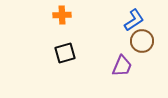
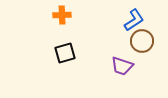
purple trapezoid: rotated 85 degrees clockwise
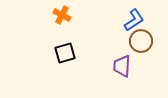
orange cross: rotated 30 degrees clockwise
brown circle: moved 1 px left
purple trapezoid: rotated 75 degrees clockwise
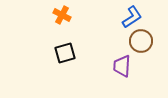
blue L-shape: moved 2 px left, 3 px up
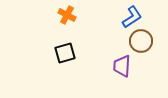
orange cross: moved 5 px right
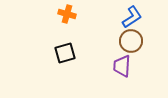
orange cross: moved 1 px up; rotated 12 degrees counterclockwise
brown circle: moved 10 px left
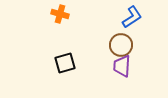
orange cross: moved 7 px left
brown circle: moved 10 px left, 4 px down
black square: moved 10 px down
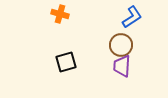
black square: moved 1 px right, 1 px up
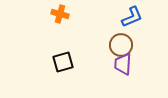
blue L-shape: rotated 10 degrees clockwise
black square: moved 3 px left
purple trapezoid: moved 1 px right, 2 px up
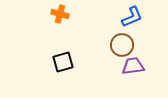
brown circle: moved 1 px right
purple trapezoid: moved 10 px right, 2 px down; rotated 80 degrees clockwise
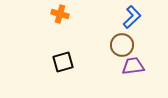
blue L-shape: rotated 20 degrees counterclockwise
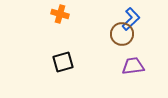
blue L-shape: moved 1 px left, 2 px down
brown circle: moved 11 px up
